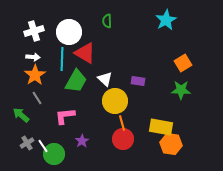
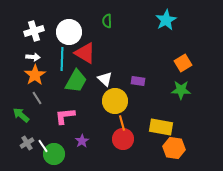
orange hexagon: moved 3 px right, 4 px down
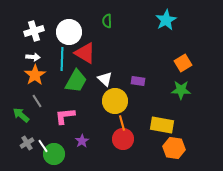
gray line: moved 3 px down
yellow rectangle: moved 1 px right, 2 px up
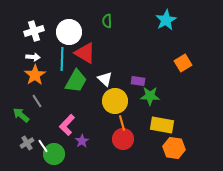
green star: moved 31 px left, 6 px down
pink L-shape: moved 2 px right, 9 px down; rotated 40 degrees counterclockwise
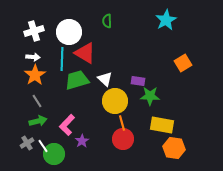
green trapezoid: moved 1 px right, 1 px up; rotated 135 degrees counterclockwise
green arrow: moved 17 px right, 6 px down; rotated 126 degrees clockwise
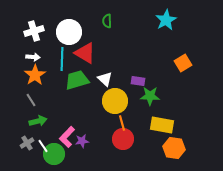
gray line: moved 6 px left, 1 px up
pink L-shape: moved 12 px down
purple star: rotated 24 degrees clockwise
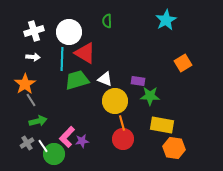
orange star: moved 10 px left, 9 px down
white triangle: rotated 21 degrees counterclockwise
